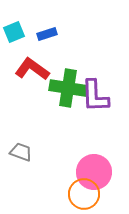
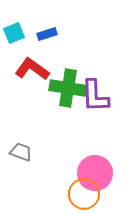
cyan square: moved 1 px down
pink circle: moved 1 px right, 1 px down
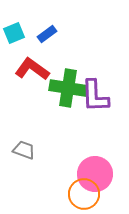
blue rectangle: rotated 18 degrees counterclockwise
gray trapezoid: moved 3 px right, 2 px up
pink circle: moved 1 px down
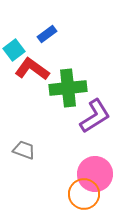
cyan square: moved 17 px down; rotated 15 degrees counterclockwise
green cross: rotated 15 degrees counterclockwise
purple L-shape: moved 20 px down; rotated 120 degrees counterclockwise
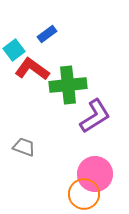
green cross: moved 3 px up
gray trapezoid: moved 3 px up
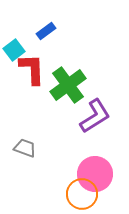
blue rectangle: moved 1 px left, 3 px up
red L-shape: rotated 52 degrees clockwise
green cross: rotated 30 degrees counterclockwise
gray trapezoid: moved 1 px right, 1 px down
orange circle: moved 2 px left
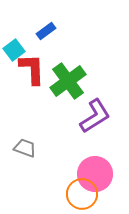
green cross: moved 4 px up
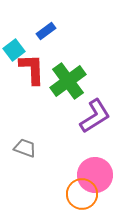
pink circle: moved 1 px down
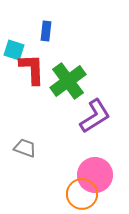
blue rectangle: rotated 48 degrees counterclockwise
cyan square: rotated 35 degrees counterclockwise
